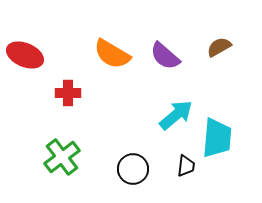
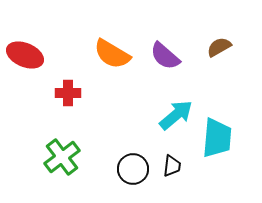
black trapezoid: moved 14 px left
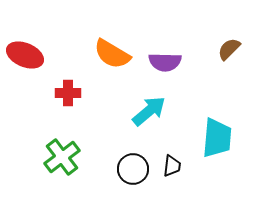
brown semicircle: moved 10 px right, 2 px down; rotated 15 degrees counterclockwise
purple semicircle: moved 6 px down; rotated 40 degrees counterclockwise
cyan arrow: moved 27 px left, 4 px up
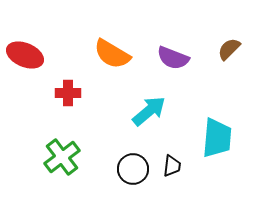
purple semicircle: moved 8 px right, 4 px up; rotated 20 degrees clockwise
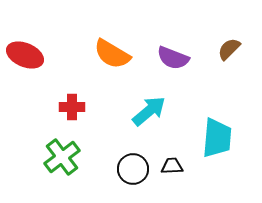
red cross: moved 4 px right, 14 px down
black trapezoid: rotated 100 degrees counterclockwise
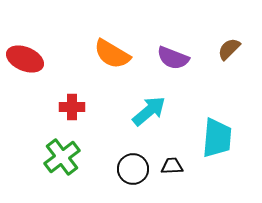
red ellipse: moved 4 px down
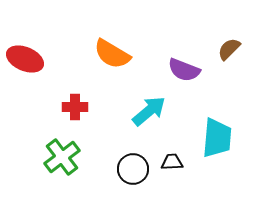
purple semicircle: moved 11 px right, 12 px down
red cross: moved 3 px right
black trapezoid: moved 4 px up
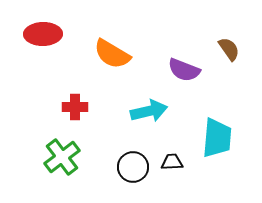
brown semicircle: rotated 100 degrees clockwise
red ellipse: moved 18 px right, 25 px up; rotated 24 degrees counterclockwise
cyan arrow: rotated 27 degrees clockwise
black circle: moved 2 px up
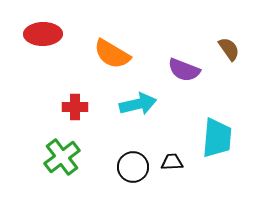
cyan arrow: moved 11 px left, 7 px up
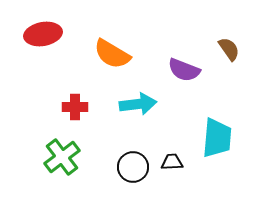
red ellipse: rotated 9 degrees counterclockwise
cyan arrow: rotated 6 degrees clockwise
